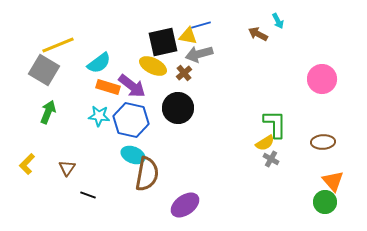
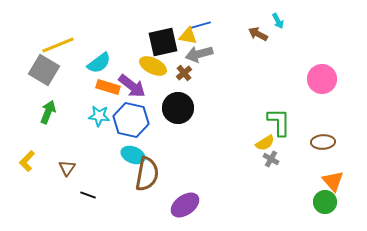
green L-shape: moved 4 px right, 2 px up
yellow L-shape: moved 3 px up
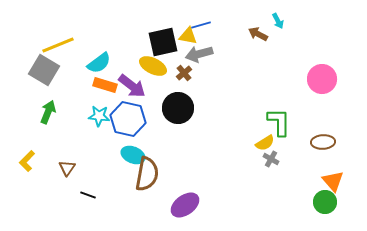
orange rectangle: moved 3 px left, 2 px up
blue hexagon: moved 3 px left, 1 px up
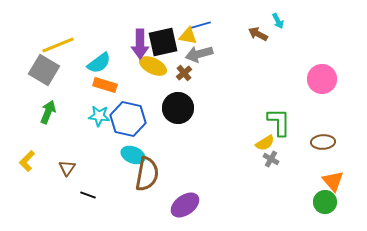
purple arrow: moved 8 px right, 42 px up; rotated 52 degrees clockwise
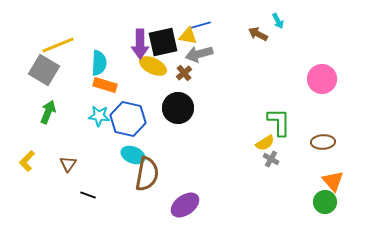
cyan semicircle: rotated 50 degrees counterclockwise
brown triangle: moved 1 px right, 4 px up
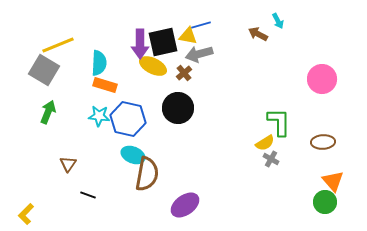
yellow L-shape: moved 1 px left, 53 px down
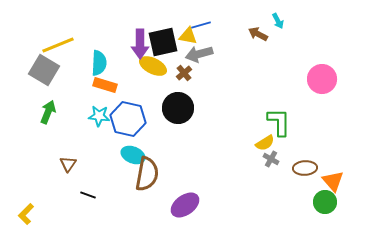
brown ellipse: moved 18 px left, 26 px down
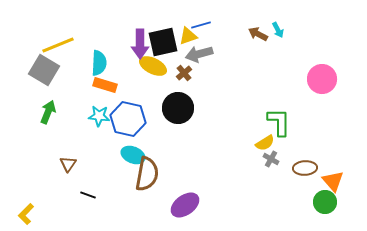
cyan arrow: moved 9 px down
yellow triangle: rotated 30 degrees counterclockwise
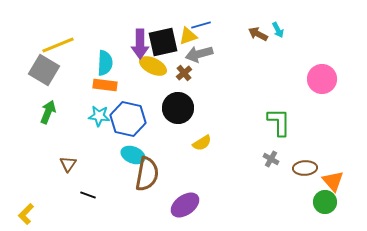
cyan semicircle: moved 6 px right
orange rectangle: rotated 10 degrees counterclockwise
yellow semicircle: moved 63 px left
